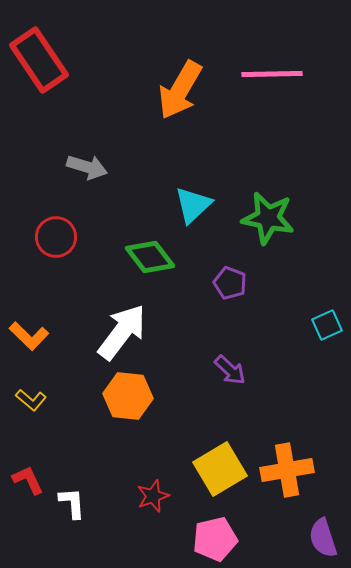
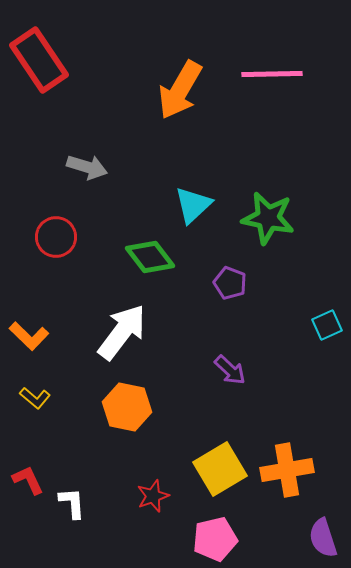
orange hexagon: moved 1 px left, 11 px down; rotated 6 degrees clockwise
yellow L-shape: moved 4 px right, 2 px up
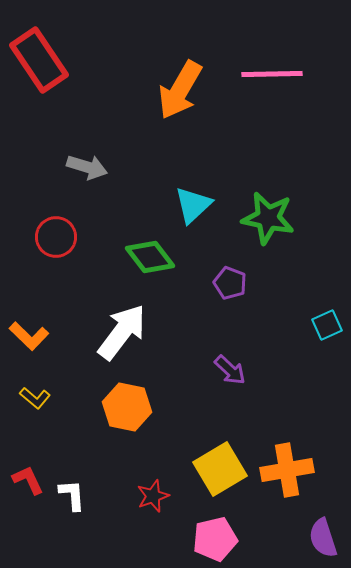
white L-shape: moved 8 px up
